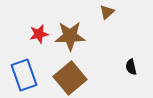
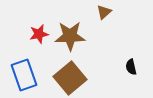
brown triangle: moved 3 px left
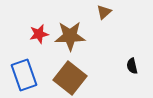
black semicircle: moved 1 px right, 1 px up
brown square: rotated 12 degrees counterclockwise
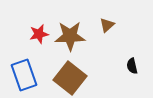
brown triangle: moved 3 px right, 13 px down
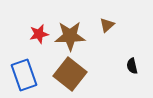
brown square: moved 4 px up
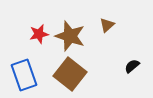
brown star: rotated 20 degrees clockwise
black semicircle: rotated 63 degrees clockwise
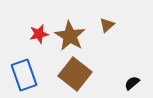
brown star: rotated 12 degrees clockwise
black semicircle: moved 17 px down
brown square: moved 5 px right
